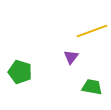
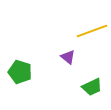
purple triangle: moved 3 px left; rotated 28 degrees counterclockwise
green trapezoid: rotated 145 degrees clockwise
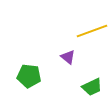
green pentagon: moved 9 px right, 4 px down; rotated 10 degrees counterclockwise
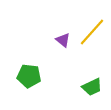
yellow line: moved 1 px down; rotated 28 degrees counterclockwise
purple triangle: moved 5 px left, 17 px up
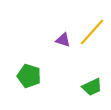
purple triangle: rotated 21 degrees counterclockwise
green pentagon: rotated 10 degrees clockwise
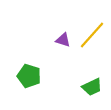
yellow line: moved 3 px down
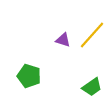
green trapezoid: rotated 10 degrees counterclockwise
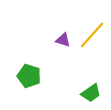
green trapezoid: moved 1 px left, 6 px down
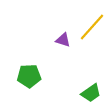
yellow line: moved 8 px up
green pentagon: rotated 20 degrees counterclockwise
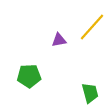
purple triangle: moved 4 px left; rotated 28 degrees counterclockwise
green trapezoid: moved 1 px left; rotated 70 degrees counterclockwise
